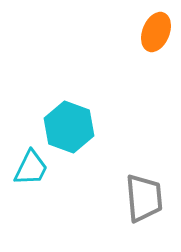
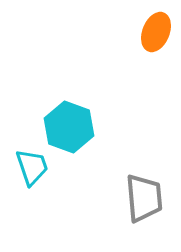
cyan trapezoid: moved 1 px right, 1 px up; rotated 45 degrees counterclockwise
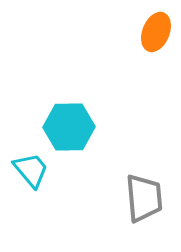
cyan hexagon: rotated 21 degrees counterclockwise
cyan trapezoid: moved 1 px left, 3 px down; rotated 21 degrees counterclockwise
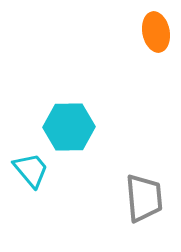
orange ellipse: rotated 33 degrees counterclockwise
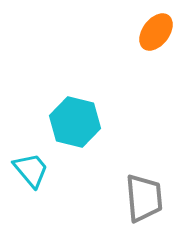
orange ellipse: rotated 48 degrees clockwise
cyan hexagon: moved 6 px right, 5 px up; rotated 15 degrees clockwise
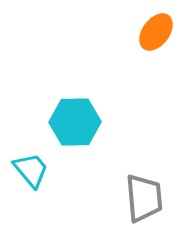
cyan hexagon: rotated 15 degrees counterclockwise
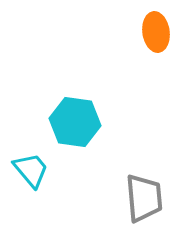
orange ellipse: rotated 45 degrees counterclockwise
cyan hexagon: rotated 9 degrees clockwise
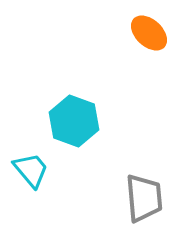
orange ellipse: moved 7 px left, 1 px down; rotated 39 degrees counterclockwise
cyan hexagon: moved 1 px left, 1 px up; rotated 12 degrees clockwise
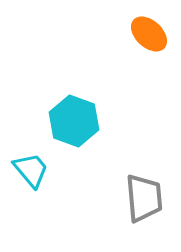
orange ellipse: moved 1 px down
